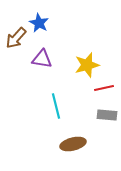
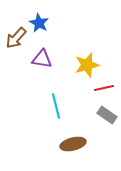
gray rectangle: rotated 30 degrees clockwise
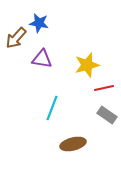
blue star: rotated 18 degrees counterclockwise
cyan line: moved 4 px left, 2 px down; rotated 35 degrees clockwise
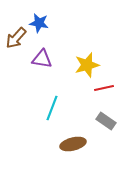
gray rectangle: moved 1 px left, 6 px down
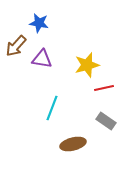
brown arrow: moved 8 px down
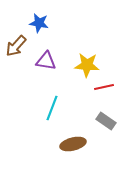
purple triangle: moved 4 px right, 2 px down
yellow star: rotated 20 degrees clockwise
red line: moved 1 px up
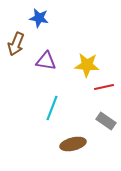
blue star: moved 5 px up
brown arrow: moved 2 px up; rotated 20 degrees counterclockwise
